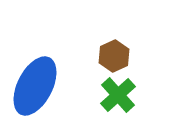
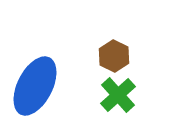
brown hexagon: rotated 8 degrees counterclockwise
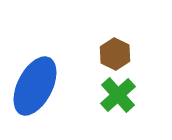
brown hexagon: moved 1 px right, 2 px up
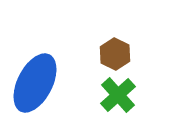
blue ellipse: moved 3 px up
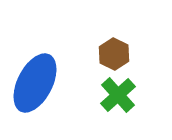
brown hexagon: moved 1 px left
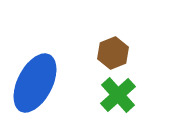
brown hexagon: moved 1 px left, 1 px up; rotated 12 degrees clockwise
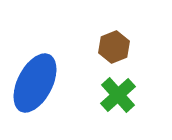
brown hexagon: moved 1 px right, 6 px up
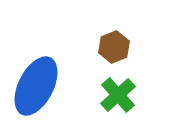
blue ellipse: moved 1 px right, 3 px down
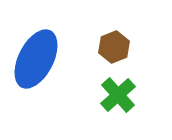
blue ellipse: moved 27 px up
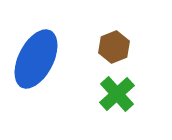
green cross: moved 1 px left, 1 px up
